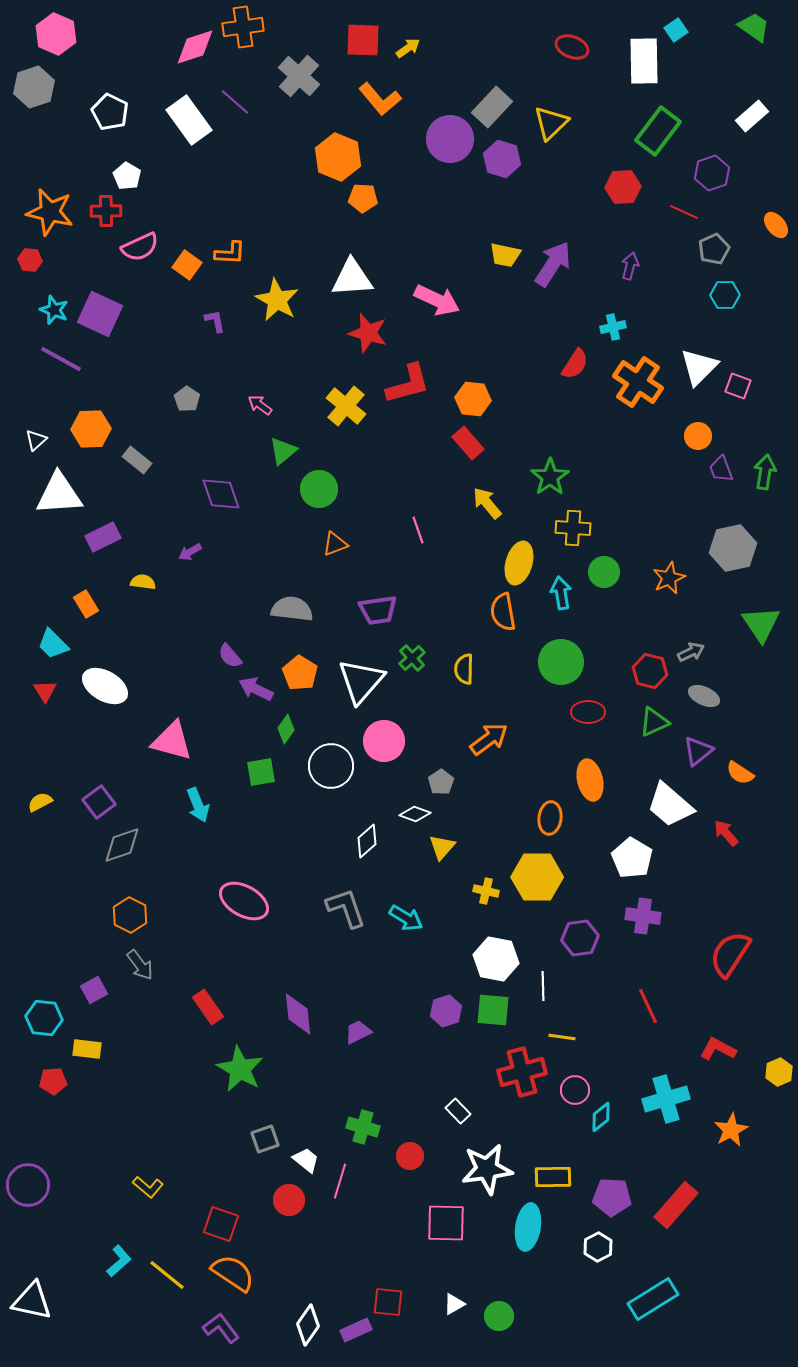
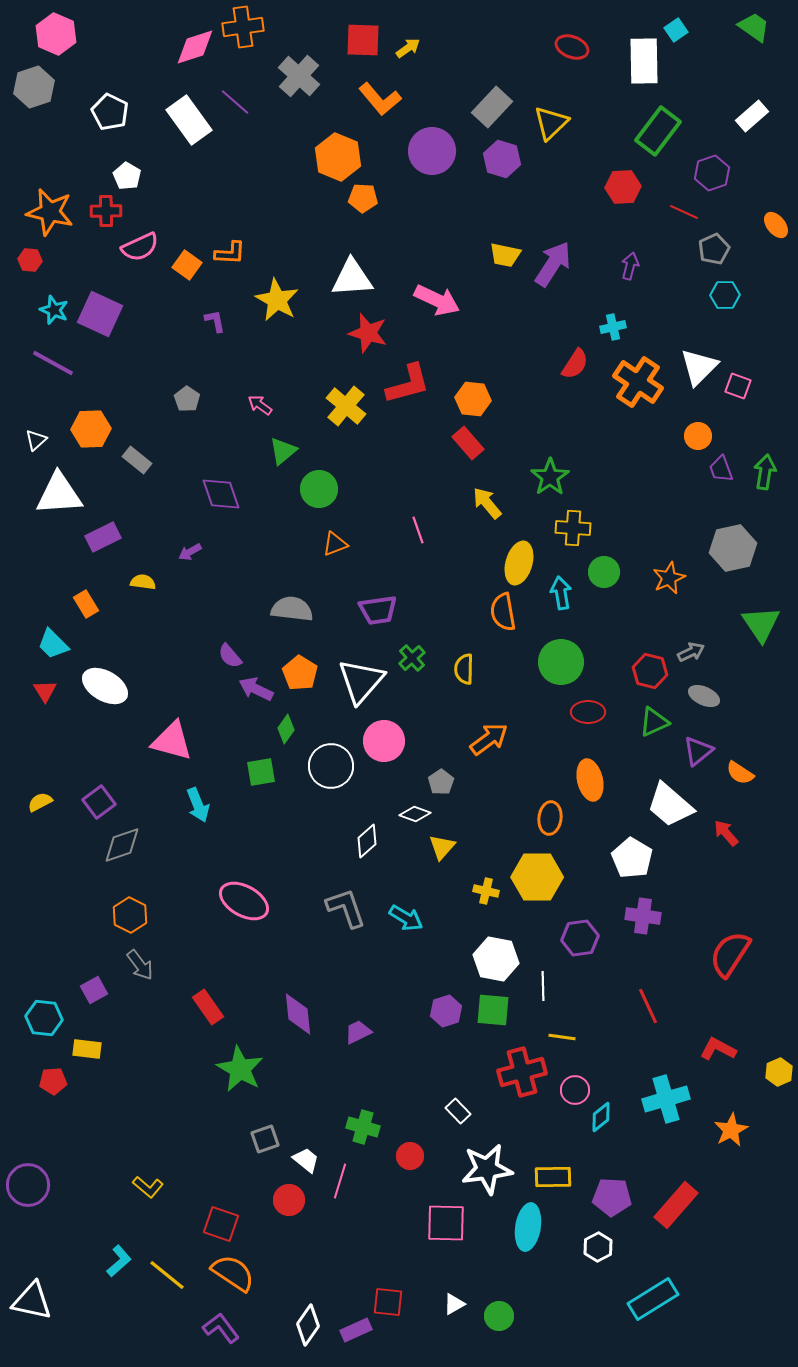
purple circle at (450, 139): moved 18 px left, 12 px down
purple line at (61, 359): moved 8 px left, 4 px down
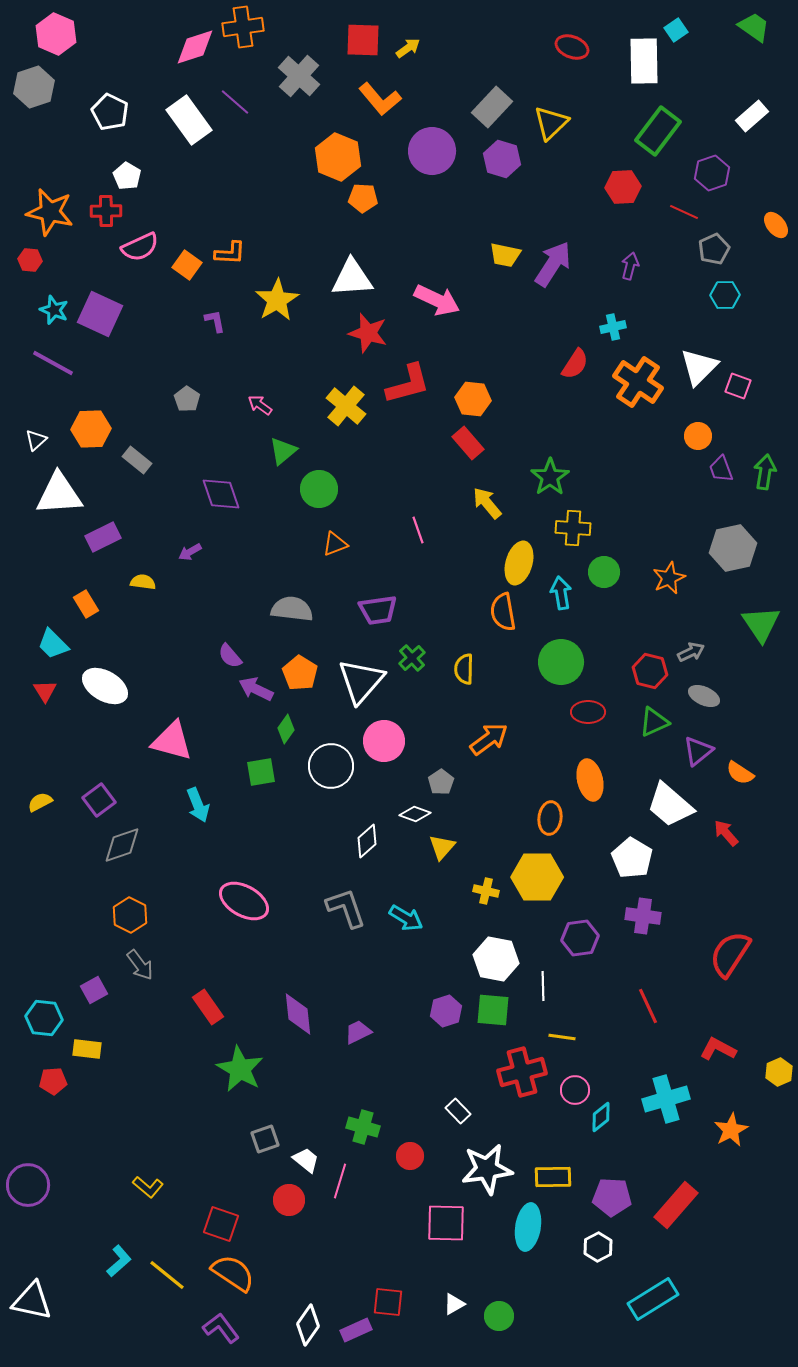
yellow star at (277, 300): rotated 12 degrees clockwise
purple square at (99, 802): moved 2 px up
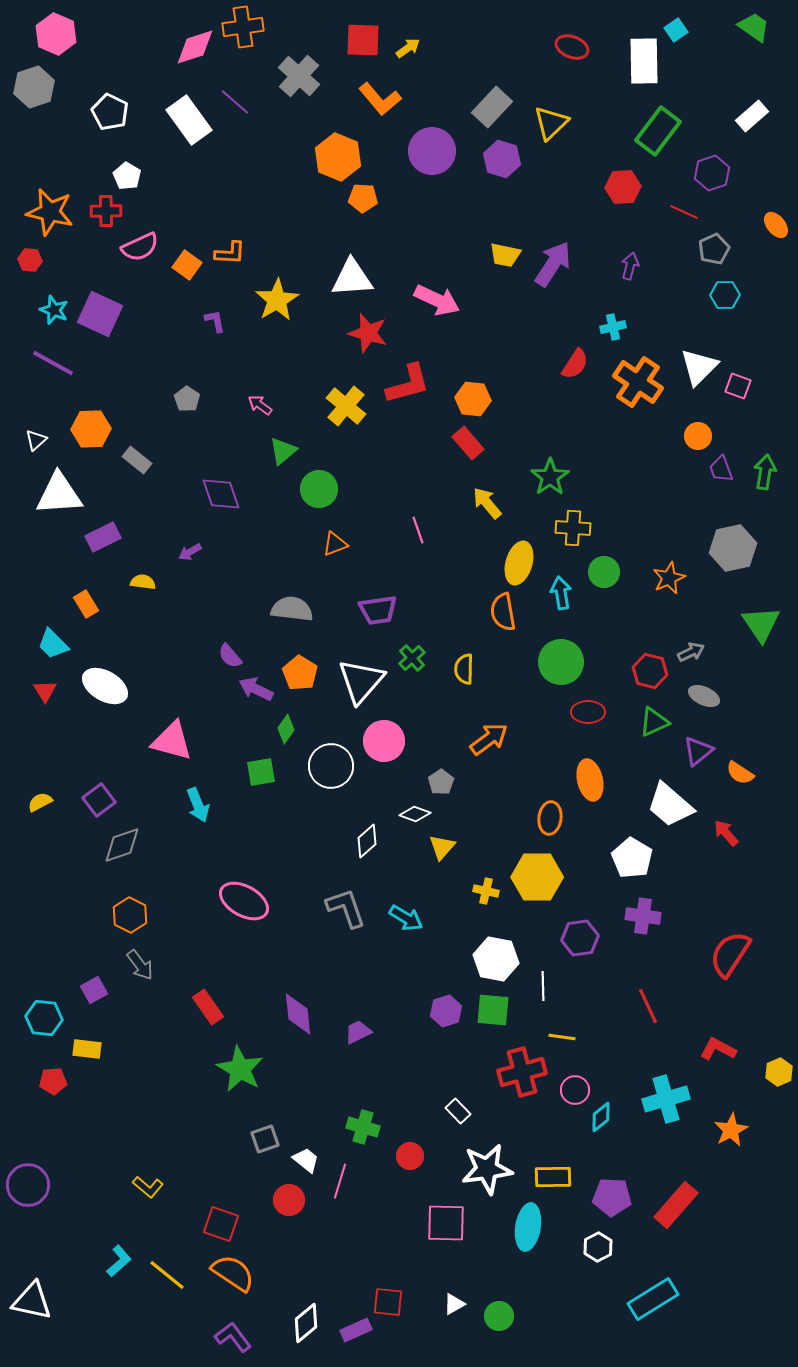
white diamond at (308, 1325): moved 2 px left, 2 px up; rotated 15 degrees clockwise
purple L-shape at (221, 1328): moved 12 px right, 9 px down
